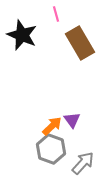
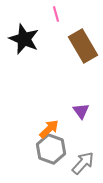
black star: moved 2 px right, 4 px down
brown rectangle: moved 3 px right, 3 px down
purple triangle: moved 9 px right, 9 px up
orange arrow: moved 3 px left, 3 px down
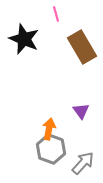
brown rectangle: moved 1 px left, 1 px down
orange arrow: rotated 35 degrees counterclockwise
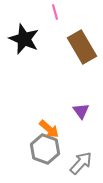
pink line: moved 1 px left, 2 px up
orange arrow: rotated 120 degrees clockwise
gray hexagon: moved 6 px left
gray arrow: moved 2 px left
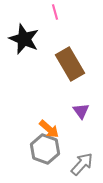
brown rectangle: moved 12 px left, 17 px down
gray arrow: moved 1 px right, 1 px down
